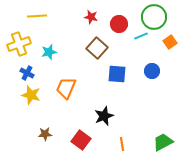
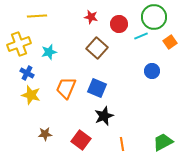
blue square: moved 20 px left, 14 px down; rotated 18 degrees clockwise
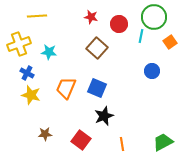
cyan line: rotated 56 degrees counterclockwise
cyan star: rotated 21 degrees clockwise
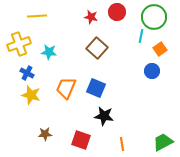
red circle: moved 2 px left, 12 px up
orange square: moved 10 px left, 7 px down
blue square: moved 1 px left
black star: rotated 30 degrees clockwise
red square: rotated 18 degrees counterclockwise
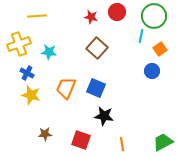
green circle: moved 1 px up
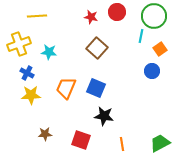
yellow star: rotated 18 degrees counterclockwise
green trapezoid: moved 3 px left, 1 px down
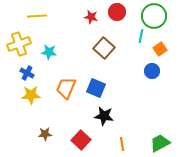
brown square: moved 7 px right
red square: rotated 24 degrees clockwise
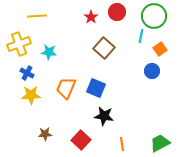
red star: rotated 24 degrees clockwise
